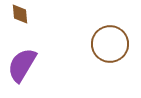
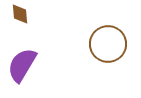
brown circle: moved 2 px left
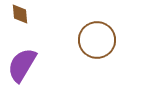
brown circle: moved 11 px left, 4 px up
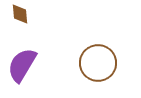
brown circle: moved 1 px right, 23 px down
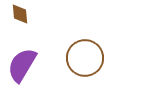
brown circle: moved 13 px left, 5 px up
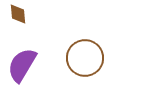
brown diamond: moved 2 px left
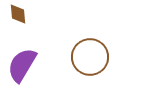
brown circle: moved 5 px right, 1 px up
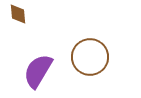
purple semicircle: moved 16 px right, 6 px down
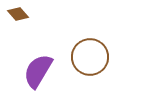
brown diamond: rotated 35 degrees counterclockwise
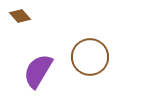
brown diamond: moved 2 px right, 2 px down
